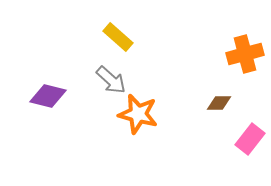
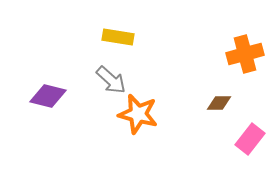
yellow rectangle: rotated 32 degrees counterclockwise
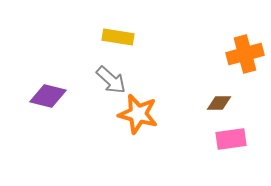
pink rectangle: moved 19 px left; rotated 44 degrees clockwise
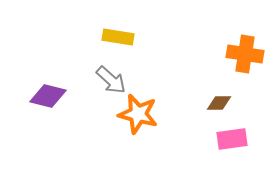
orange cross: rotated 24 degrees clockwise
pink rectangle: moved 1 px right
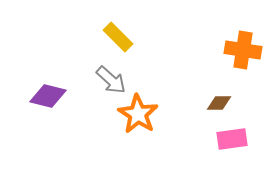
yellow rectangle: rotated 36 degrees clockwise
orange cross: moved 2 px left, 4 px up
orange star: rotated 18 degrees clockwise
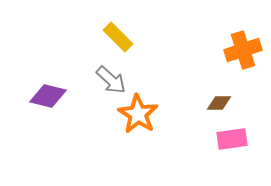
orange cross: rotated 27 degrees counterclockwise
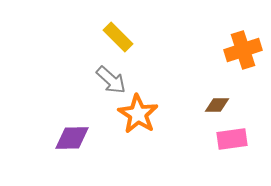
purple diamond: moved 24 px right, 42 px down; rotated 15 degrees counterclockwise
brown diamond: moved 2 px left, 2 px down
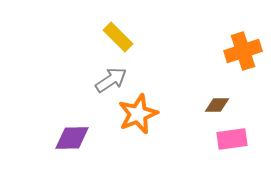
orange cross: moved 1 px down
gray arrow: rotated 76 degrees counterclockwise
orange star: rotated 18 degrees clockwise
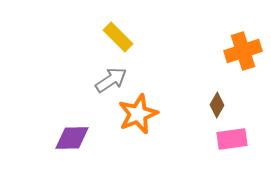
brown diamond: rotated 60 degrees counterclockwise
